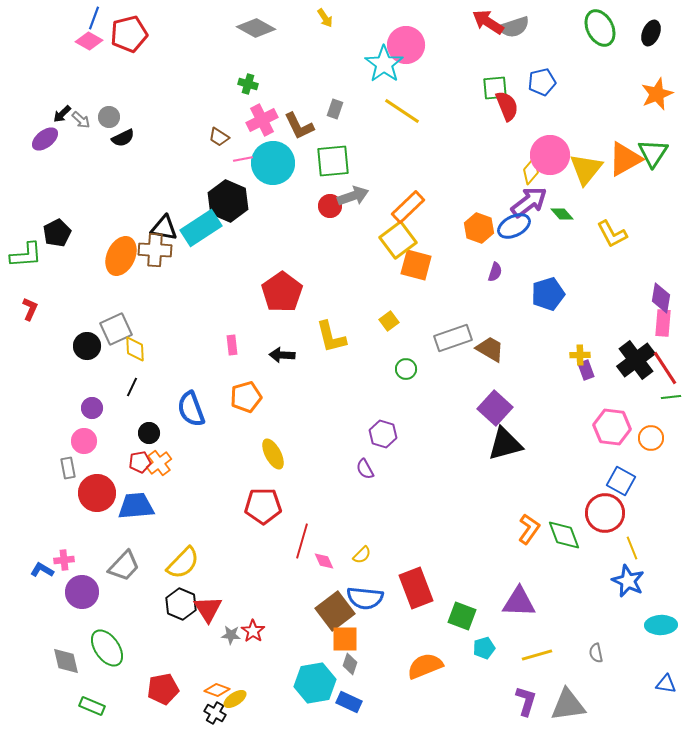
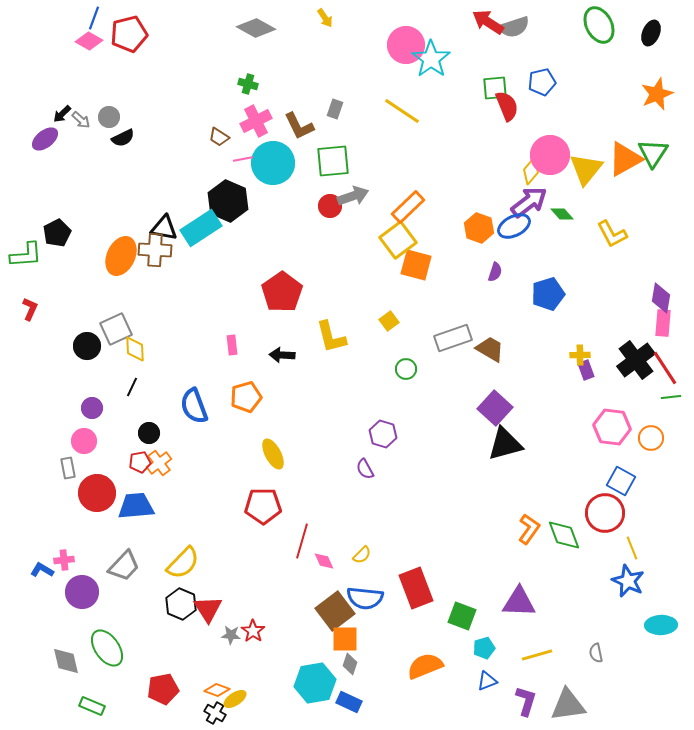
green ellipse at (600, 28): moved 1 px left, 3 px up
cyan star at (384, 64): moved 47 px right, 5 px up
pink cross at (262, 120): moved 6 px left, 1 px down
blue semicircle at (191, 409): moved 3 px right, 3 px up
blue triangle at (666, 684): moved 179 px left, 3 px up; rotated 30 degrees counterclockwise
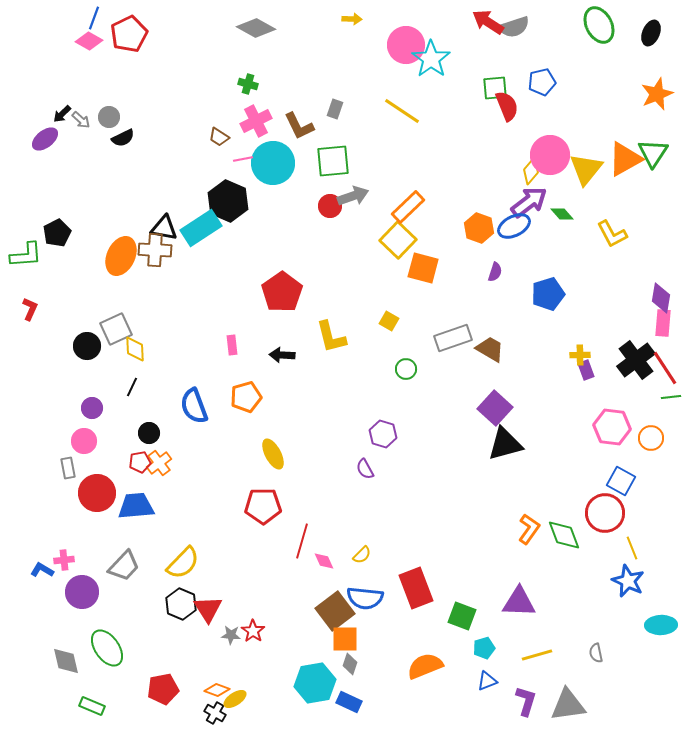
yellow arrow at (325, 18): moved 27 px right, 1 px down; rotated 54 degrees counterclockwise
red pentagon at (129, 34): rotated 12 degrees counterclockwise
yellow square at (398, 240): rotated 9 degrees counterclockwise
orange square at (416, 265): moved 7 px right, 3 px down
yellow square at (389, 321): rotated 24 degrees counterclockwise
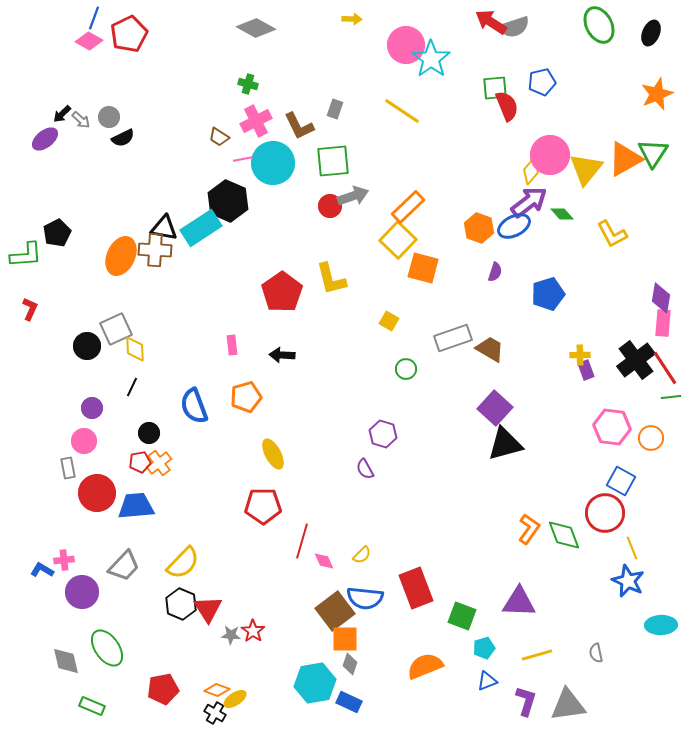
red arrow at (488, 22): moved 3 px right
yellow L-shape at (331, 337): moved 58 px up
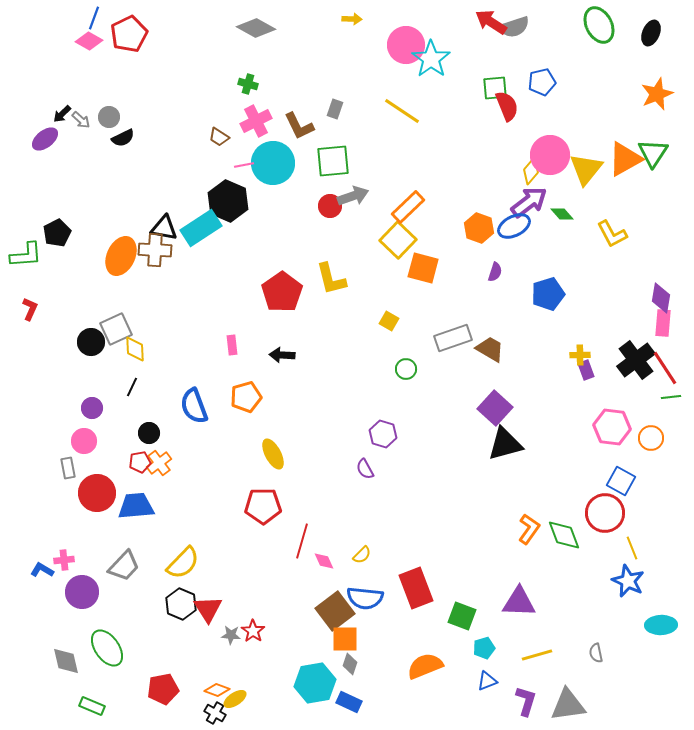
pink line at (243, 159): moved 1 px right, 6 px down
black circle at (87, 346): moved 4 px right, 4 px up
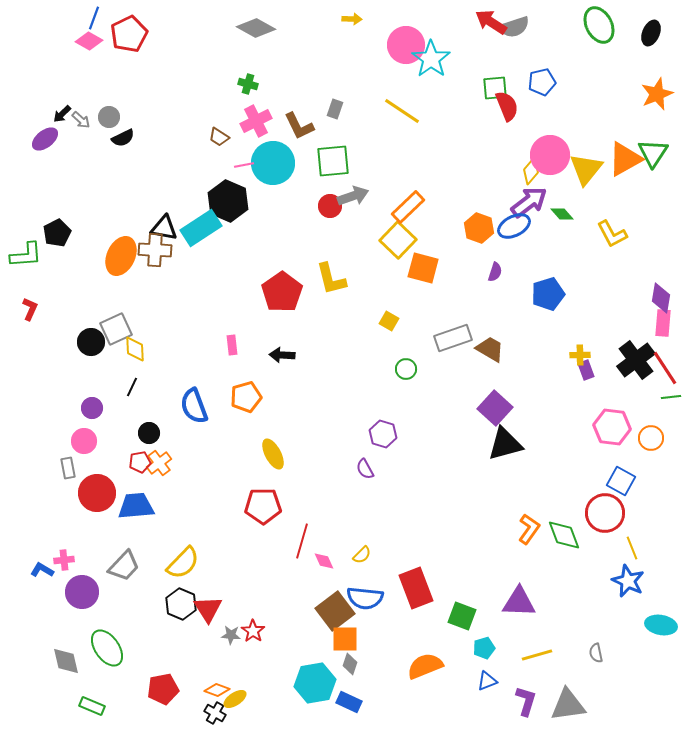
cyan ellipse at (661, 625): rotated 12 degrees clockwise
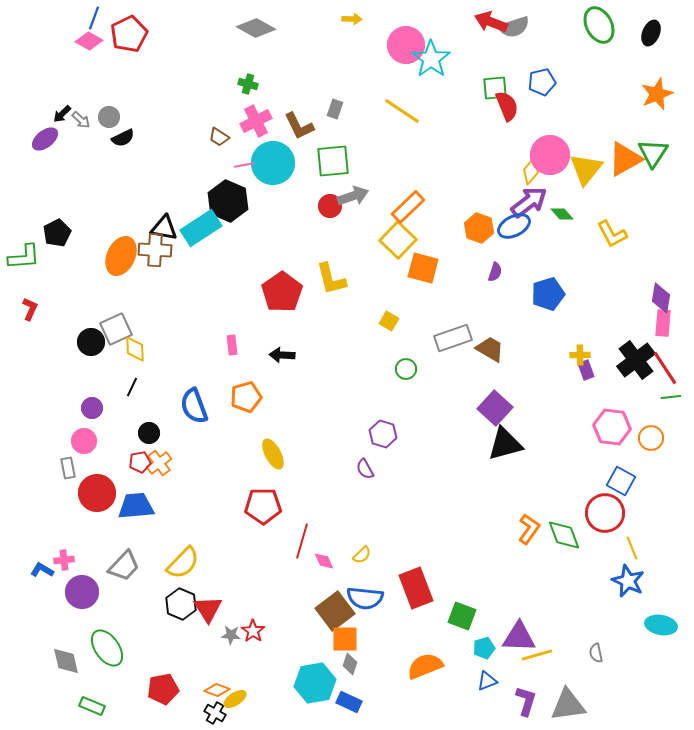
red arrow at (491, 22): rotated 12 degrees counterclockwise
green L-shape at (26, 255): moved 2 px left, 2 px down
purple triangle at (519, 602): moved 35 px down
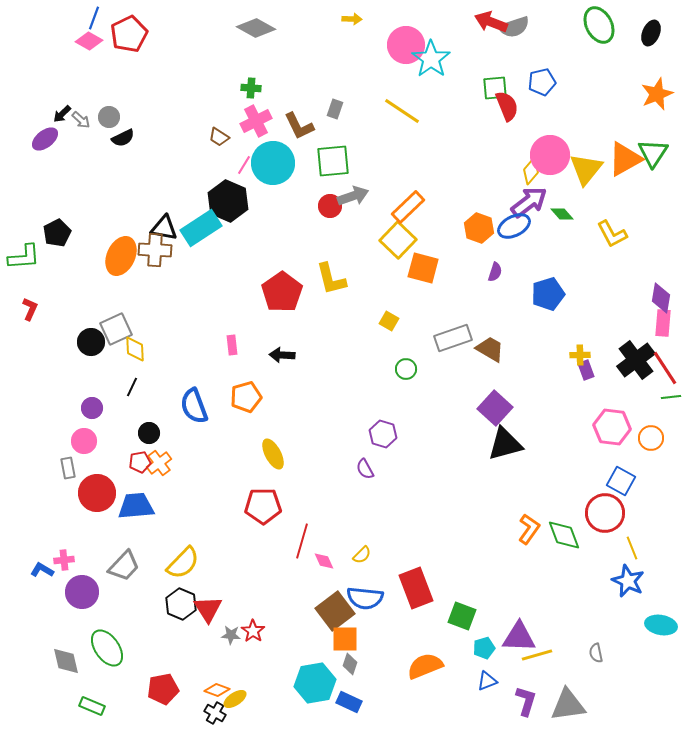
green cross at (248, 84): moved 3 px right, 4 px down; rotated 12 degrees counterclockwise
pink line at (244, 165): rotated 48 degrees counterclockwise
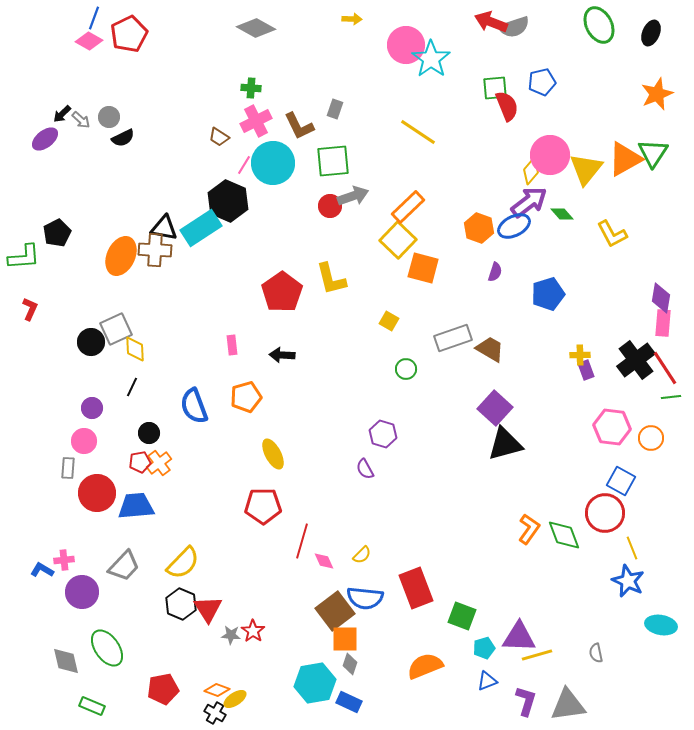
yellow line at (402, 111): moved 16 px right, 21 px down
gray rectangle at (68, 468): rotated 15 degrees clockwise
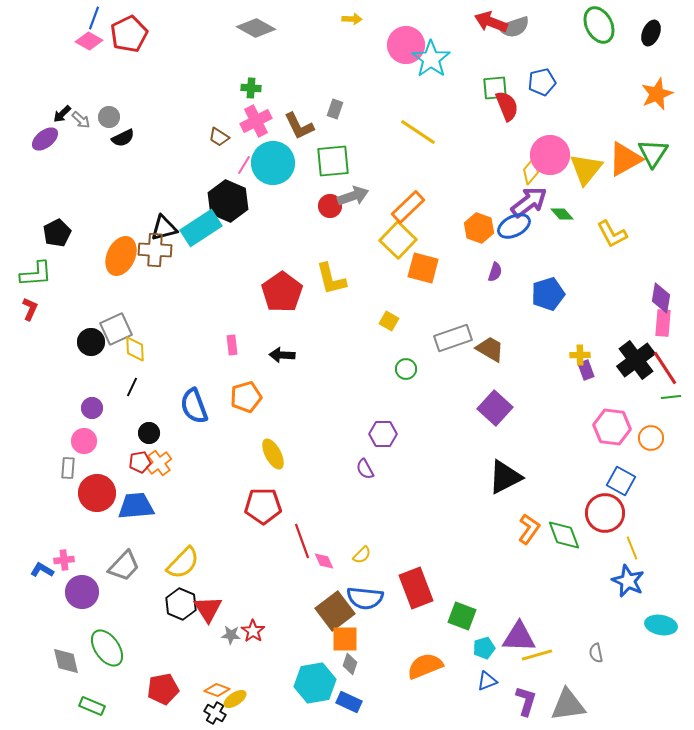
black triangle at (164, 228): rotated 24 degrees counterclockwise
green L-shape at (24, 257): moved 12 px right, 17 px down
purple hexagon at (383, 434): rotated 16 degrees counterclockwise
black triangle at (505, 444): moved 33 px down; rotated 12 degrees counterclockwise
red line at (302, 541): rotated 36 degrees counterclockwise
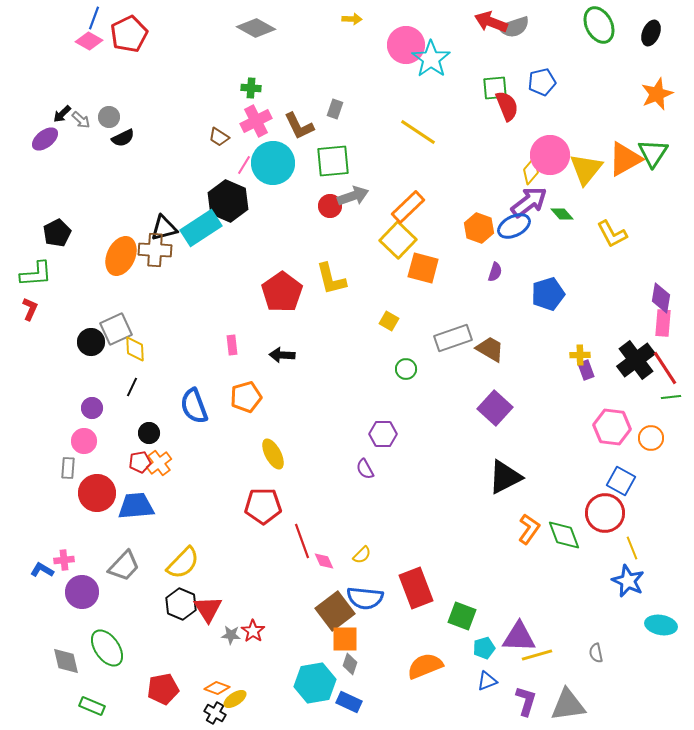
orange diamond at (217, 690): moved 2 px up
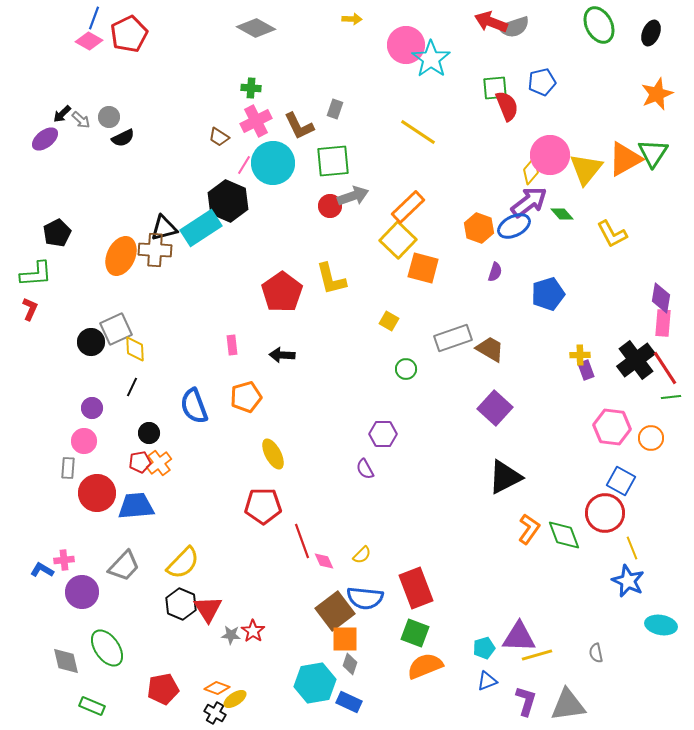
green square at (462, 616): moved 47 px left, 17 px down
